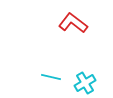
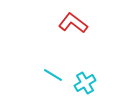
cyan line: moved 2 px right, 2 px up; rotated 18 degrees clockwise
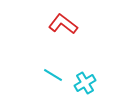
red L-shape: moved 10 px left, 1 px down
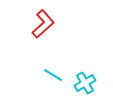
red L-shape: moved 20 px left; rotated 100 degrees clockwise
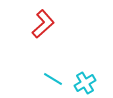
cyan line: moved 4 px down
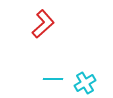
cyan line: rotated 30 degrees counterclockwise
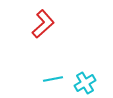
cyan line: rotated 12 degrees counterclockwise
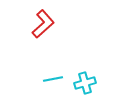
cyan cross: rotated 15 degrees clockwise
